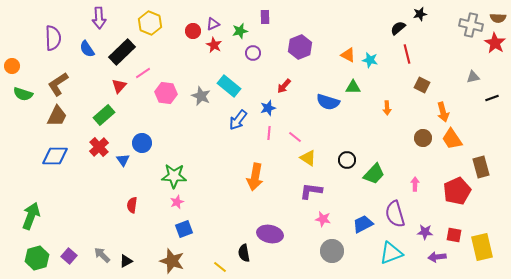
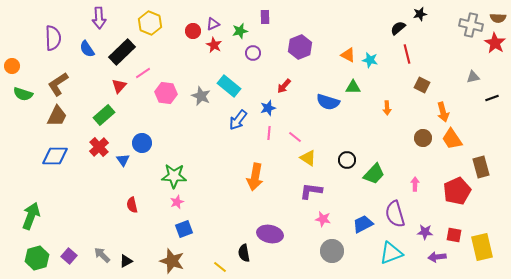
red semicircle at (132, 205): rotated 21 degrees counterclockwise
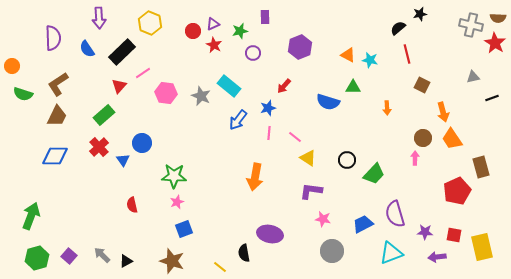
pink arrow at (415, 184): moved 26 px up
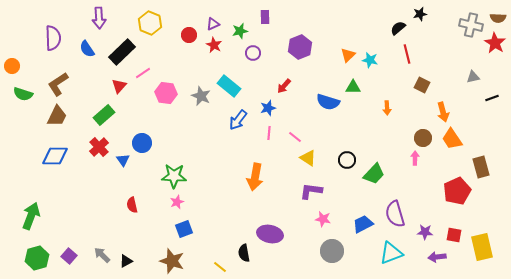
red circle at (193, 31): moved 4 px left, 4 px down
orange triangle at (348, 55): rotated 49 degrees clockwise
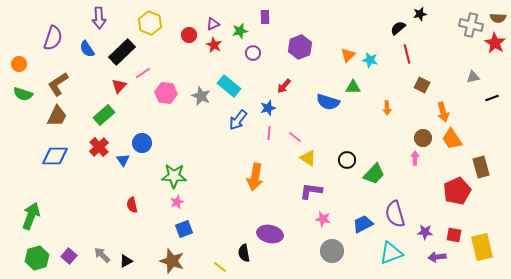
purple semicircle at (53, 38): rotated 20 degrees clockwise
orange circle at (12, 66): moved 7 px right, 2 px up
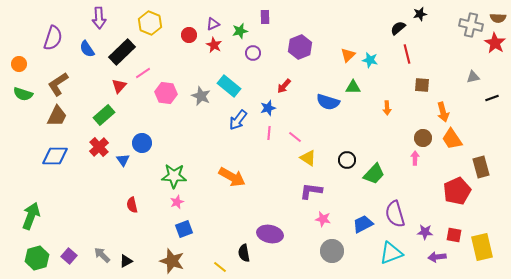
brown square at (422, 85): rotated 21 degrees counterclockwise
orange arrow at (255, 177): moved 23 px left; rotated 72 degrees counterclockwise
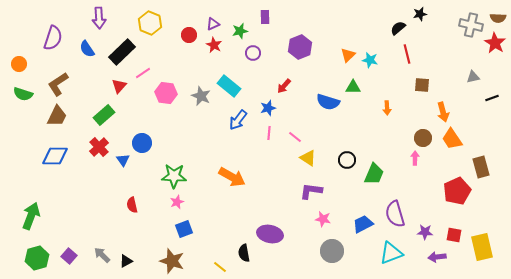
green trapezoid at (374, 174): rotated 20 degrees counterclockwise
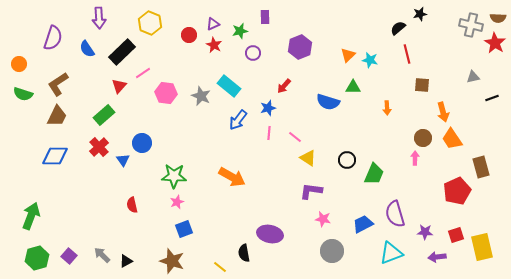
red square at (454, 235): moved 2 px right; rotated 28 degrees counterclockwise
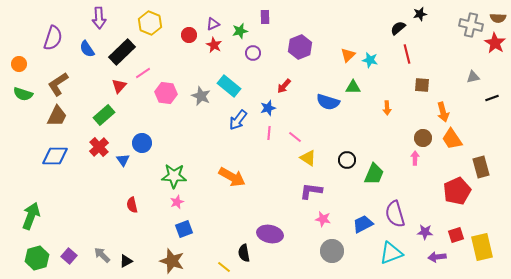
yellow line at (220, 267): moved 4 px right
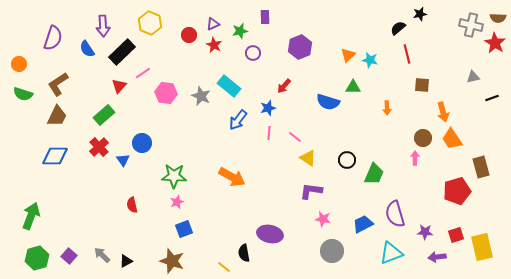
purple arrow at (99, 18): moved 4 px right, 8 px down
red pentagon at (457, 191): rotated 8 degrees clockwise
